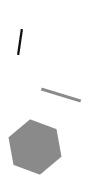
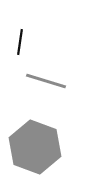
gray line: moved 15 px left, 14 px up
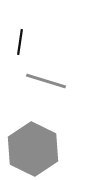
gray hexagon: moved 2 px left, 2 px down; rotated 6 degrees clockwise
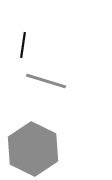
black line: moved 3 px right, 3 px down
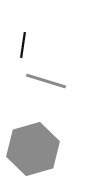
gray hexagon: rotated 18 degrees clockwise
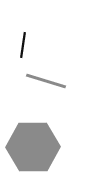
gray hexagon: moved 2 px up; rotated 15 degrees clockwise
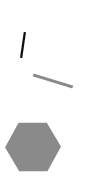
gray line: moved 7 px right
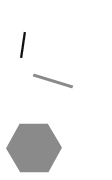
gray hexagon: moved 1 px right, 1 px down
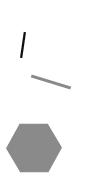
gray line: moved 2 px left, 1 px down
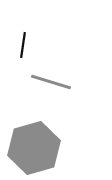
gray hexagon: rotated 15 degrees counterclockwise
